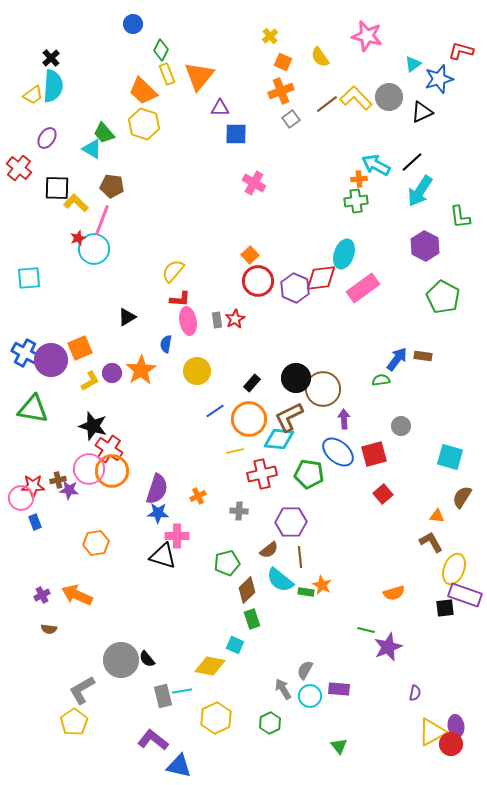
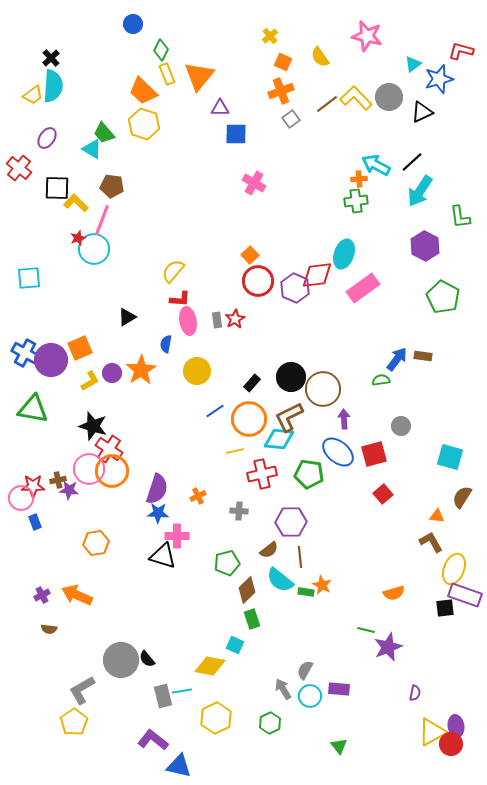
red diamond at (321, 278): moved 4 px left, 3 px up
black circle at (296, 378): moved 5 px left, 1 px up
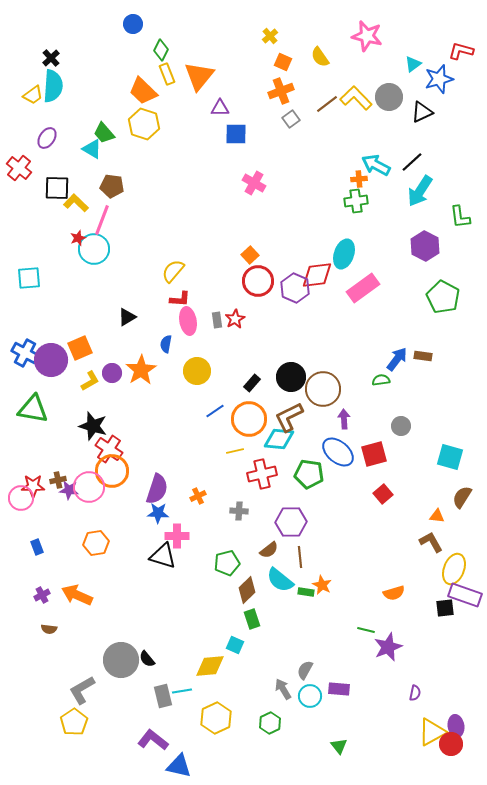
pink circle at (89, 469): moved 18 px down
blue rectangle at (35, 522): moved 2 px right, 25 px down
yellow diamond at (210, 666): rotated 16 degrees counterclockwise
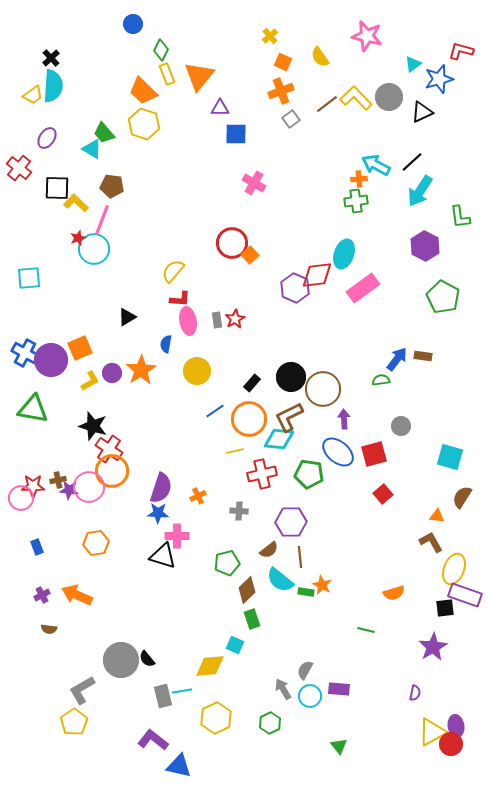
red circle at (258, 281): moved 26 px left, 38 px up
purple semicircle at (157, 489): moved 4 px right, 1 px up
purple star at (388, 647): moved 45 px right; rotated 8 degrees counterclockwise
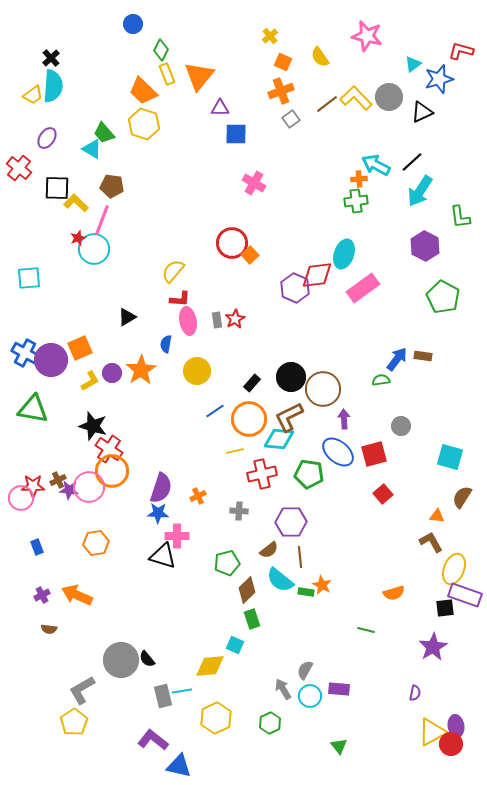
brown cross at (58, 480): rotated 14 degrees counterclockwise
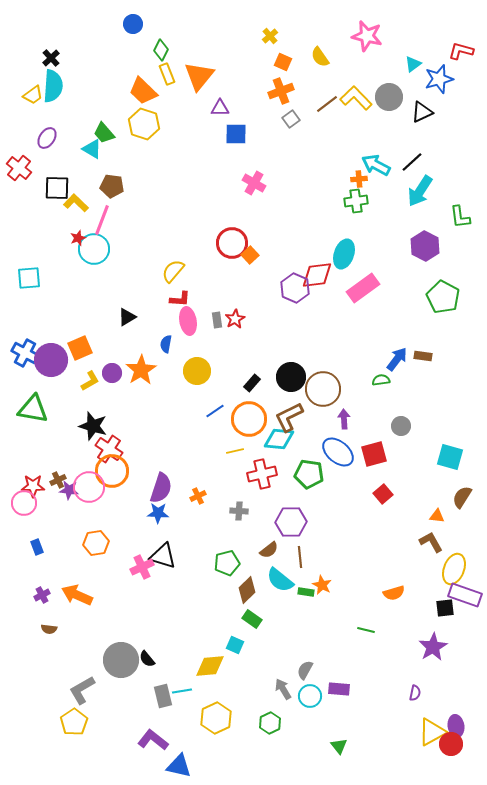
pink circle at (21, 498): moved 3 px right, 5 px down
pink cross at (177, 536): moved 35 px left, 31 px down; rotated 25 degrees counterclockwise
green rectangle at (252, 619): rotated 36 degrees counterclockwise
